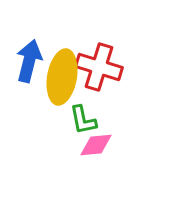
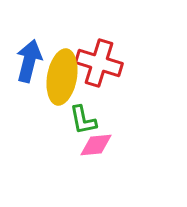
red cross: moved 4 px up
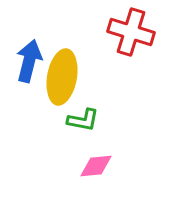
red cross: moved 32 px right, 31 px up
green L-shape: rotated 68 degrees counterclockwise
pink diamond: moved 21 px down
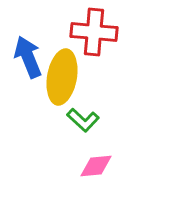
red cross: moved 37 px left; rotated 12 degrees counterclockwise
blue arrow: moved 1 px left, 4 px up; rotated 36 degrees counterclockwise
green L-shape: rotated 32 degrees clockwise
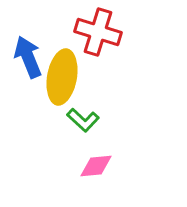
red cross: moved 4 px right; rotated 12 degrees clockwise
